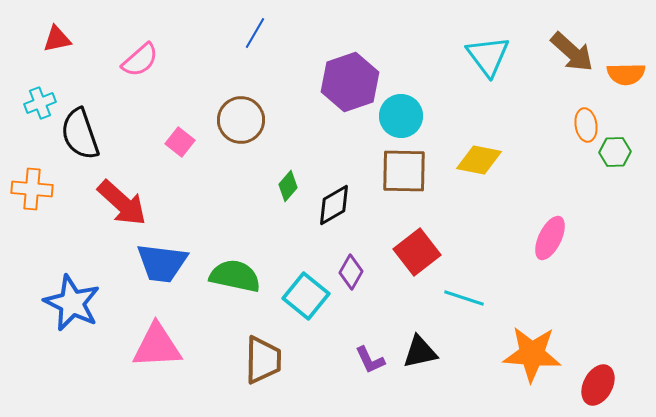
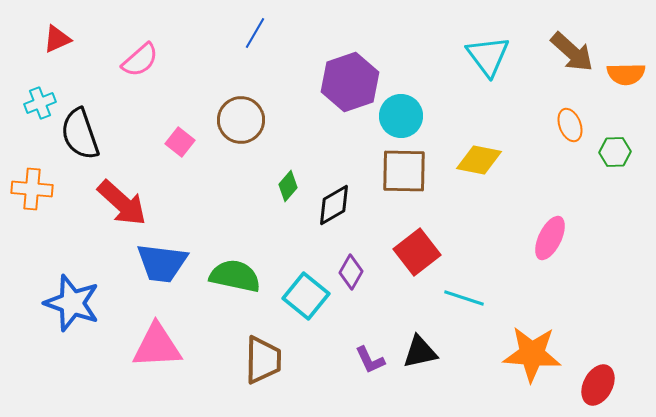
red triangle: rotated 12 degrees counterclockwise
orange ellipse: moved 16 px left; rotated 12 degrees counterclockwise
blue star: rotated 6 degrees counterclockwise
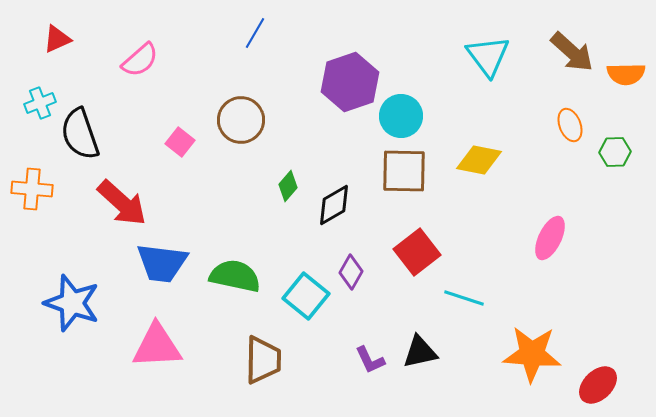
red ellipse: rotated 18 degrees clockwise
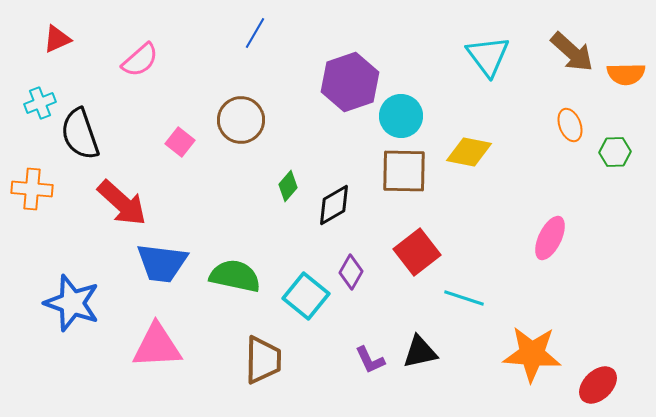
yellow diamond: moved 10 px left, 8 px up
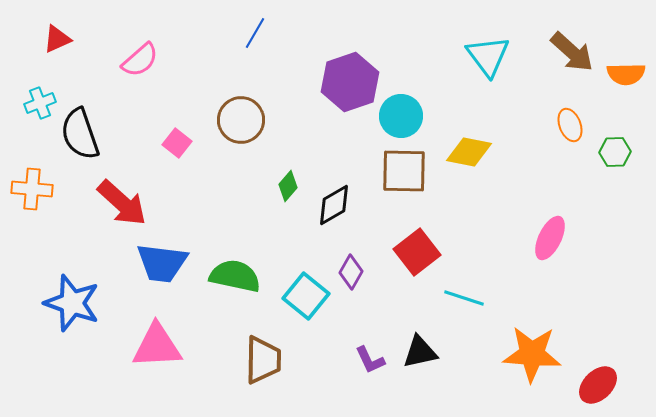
pink square: moved 3 px left, 1 px down
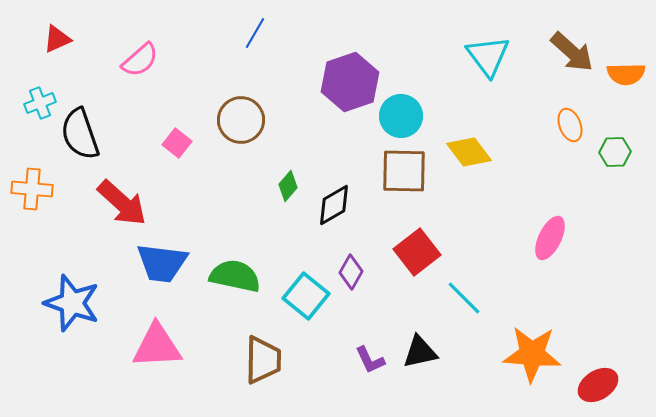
yellow diamond: rotated 42 degrees clockwise
cyan line: rotated 27 degrees clockwise
red ellipse: rotated 12 degrees clockwise
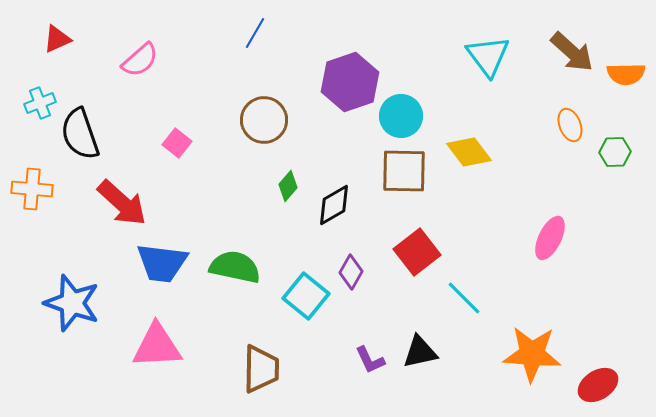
brown circle: moved 23 px right
green semicircle: moved 9 px up
brown trapezoid: moved 2 px left, 9 px down
